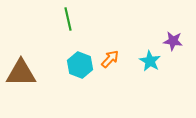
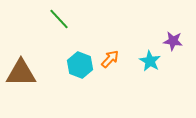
green line: moved 9 px left; rotated 30 degrees counterclockwise
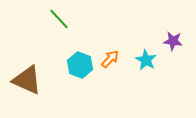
cyan star: moved 4 px left, 1 px up
brown triangle: moved 6 px right, 7 px down; rotated 24 degrees clockwise
